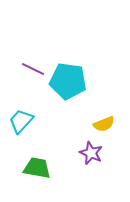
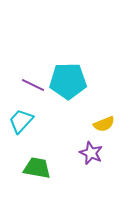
purple line: moved 16 px down
cyan pentagon: rotated 9 degrees counterclockwise
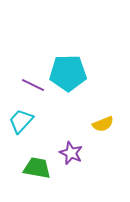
cyan pentagon: moved 8 px up
yellow semicircle: moved 1 px left
purple star: moved 20 px left
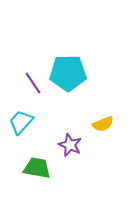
purple line: moved 2 px up; rotated 30 degrees clockwise
cyan trapezoid: moved 1 px down
purple star: moved 1 px left, 8 px up
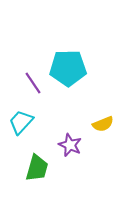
cyan pentagon: moved 5 px up
green trapezoid: rotated 96 degrees clockwise
